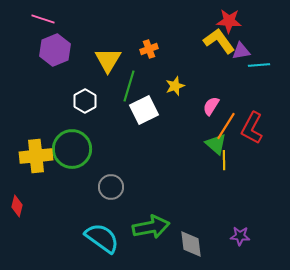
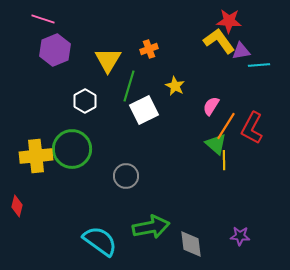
yellow star: rotated 24 degrees counterclockwise
gray circle: moved 15 px right, 11 px up
cyan semicircle: moved 2 px left, 3 px down
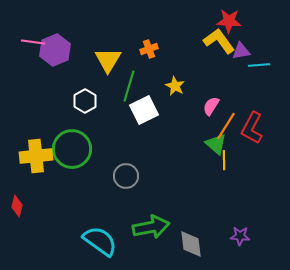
pink line: moved 10 px left, 23 px down; rotated 10 degrees counterclockwise
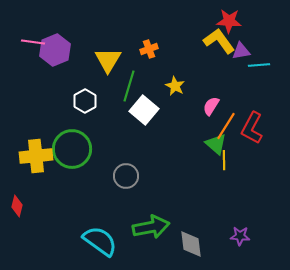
white square: rotated 24 degrees counterclockwise
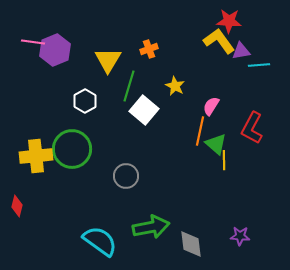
orange line: moved 26 px left, 5 px down; rotated 20 degrees counterclockwise
